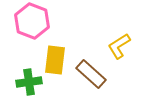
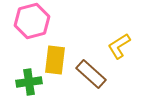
pink hexagon: rotated 24 degrees clockwise
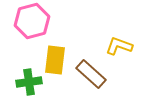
yellow L-shape: rotated 52 degrees clockwise
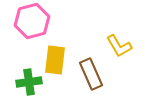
yellow L-shape: rotated 140 degrees counterclockwise
brown rectangle: rotated 24 degrees clockwise
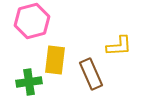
yellow L-shape: rotated 64 degrees counterclockwise
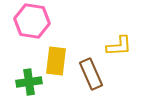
pink hexagon: rotated 24 degrees clockwise
yellow rectangle: moved 1 px right, 1 px down
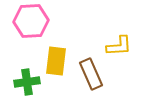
pink hexagon: moved 1 px left; rotated 12 degrees counterclockwise
green cross: moved 2 px left
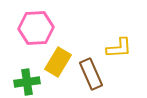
pink hexagon: moved 5 px right, 7 px down
yellow L-shape: moved 2 px down
yellow rectangle: moved 2 px right, 1 px down; rotated 24 degrees clockwise
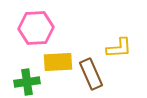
yellow rectangle: rotated 56 degrees clockwise
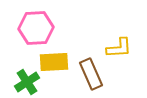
yellow rectangle: moved 4 px left
green cross: rotated 25 degrees counterclockwise
